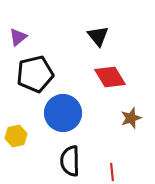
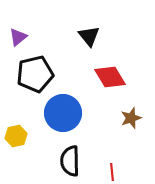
black triangle: moved 9 px left
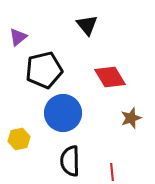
black triangle: moved 2 px left, 11 px up
black pentagon: moved 9 px right, 4 px up
yellow hexagon: moved 3 px right, 3 px down
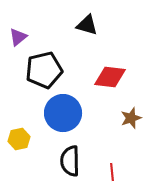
black triangle: rotated 35 degrees counterclockwise
red diamond: rotated 52 degrees counterclockwise
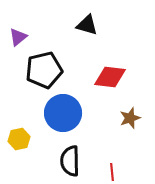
brown star: moved 1 px left
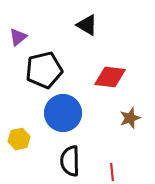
black triangle: rotated 15 degrees clockwise
